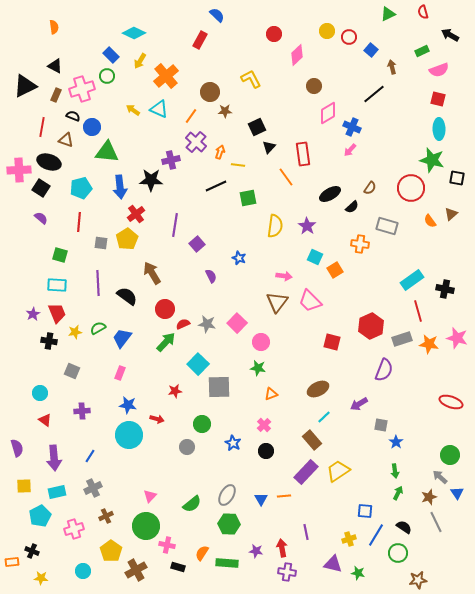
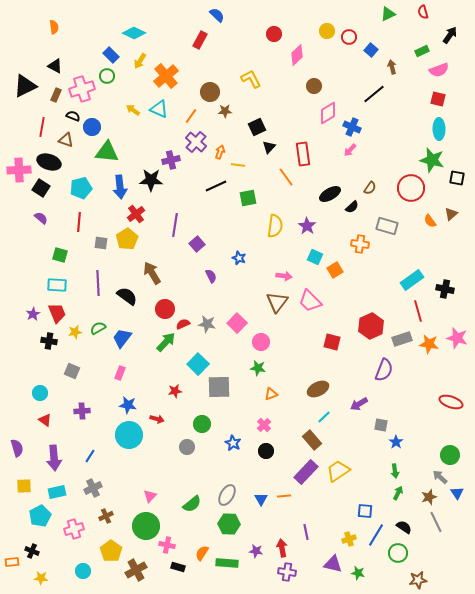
black arrow at (450, 35): rotated 96 degrees clockwise
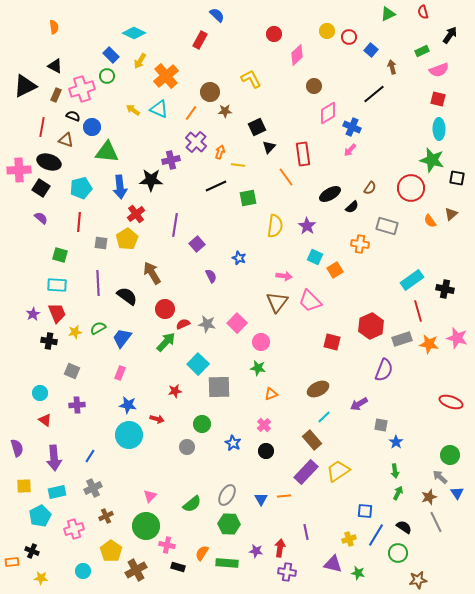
orange line at (191, 116): moved 3 px up
purple cross at (82, 411): moved 5 px left, 6 px up
red arrow at (282, 548): moved 2 px left; rotated 18 degrees clockwise
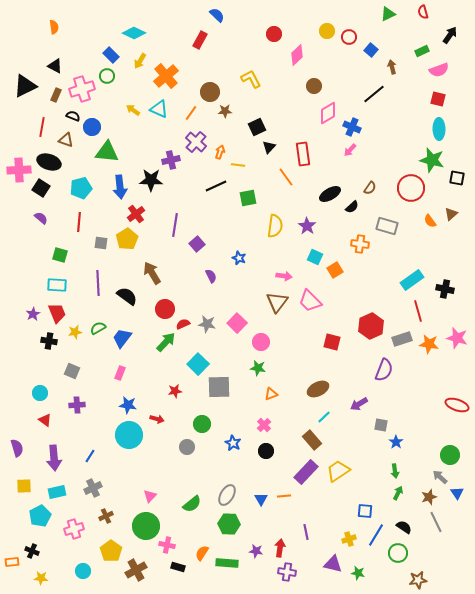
red ellipse at (451, 402): moved 6 px right, 3 px down
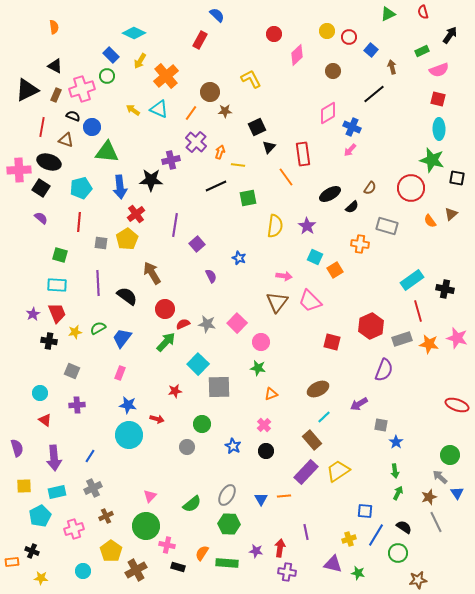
black triangle at (25, 86): moved 2 px right, 4 px down
brown circle at (314, 86): moved 19 px right, 15 px up
blue star at (233, 443): moved 3 px down
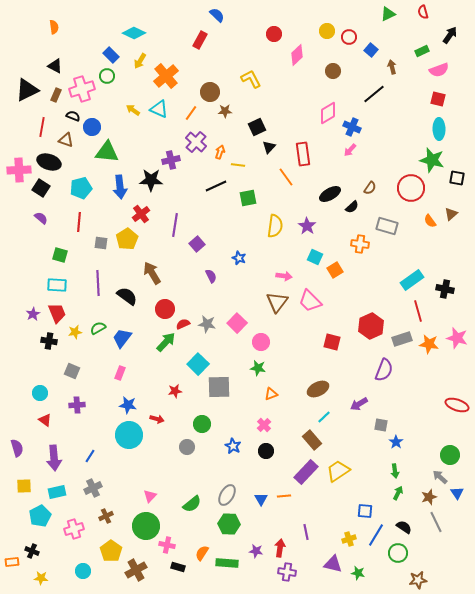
red cross at (136, 214): moved 5 px right
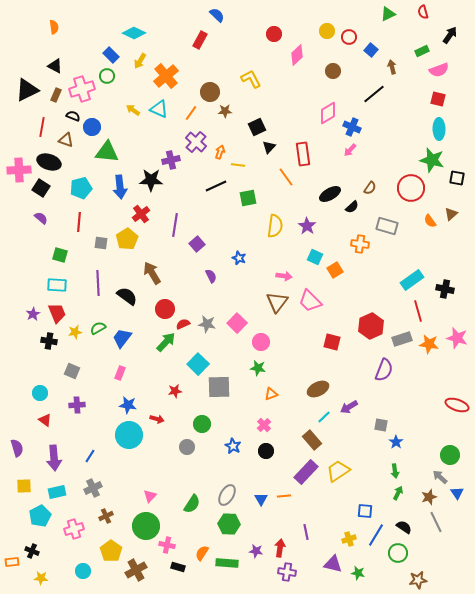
purple arrow at (359, 404): moved 10 px left, 3 px down
green semicircle at (192, 504): rotated 18 degrees counterclockwise
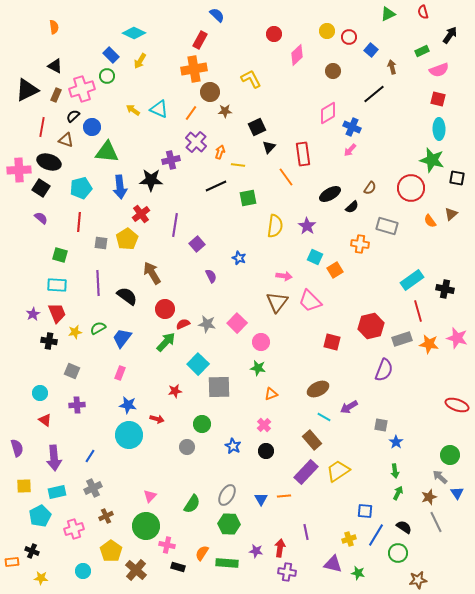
orange cross at (166, 76): moved 28 px right, 7 px up; rotated 30 degrees clockwise
black semicircle at (73, 116): rotated 64 degrees counterclockwise
red hexagon at (371, 326): rotated 10 degrees clockwise
cyan line at (324, 417): rotated 72 degrees clockwise
brown cross at (136, 570): rotated 20 degrees counterclockwise
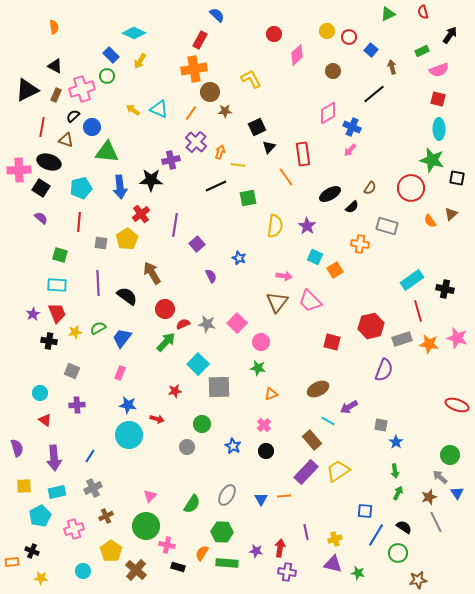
cyan line at (324, 417): moved 4 px right, 4 px down
green hexagon at (229, 524): moved 7 px left, 8 px down
yellow cross at (349, 539): moved 14 px left
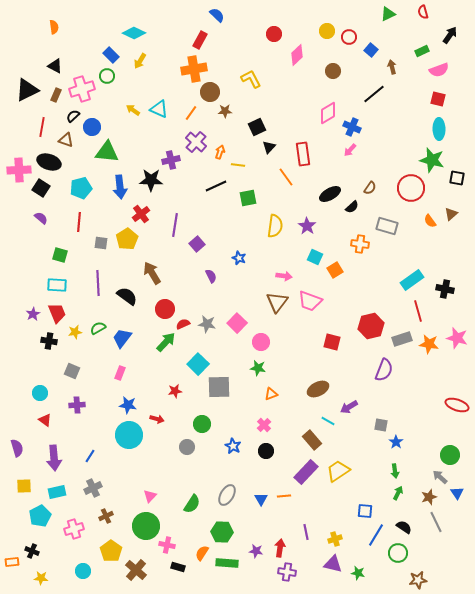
pink trapezoid at (310, 301): rotated 25 degrees counterclockwise
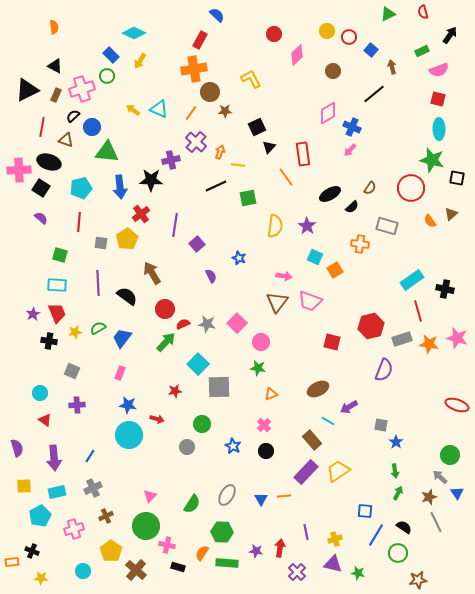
purple cross at (287, 572): moved 10 px right; rotated 36 degrees clockwise
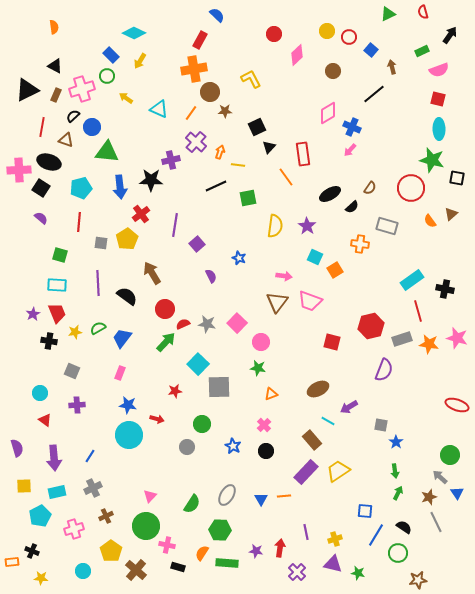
yellow arrow at (133, 110): moved 7 px left, 12 px up
green hexagon at (222, 532): moved 2 px left, 2 px up
